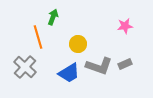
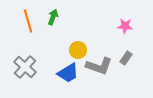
pink star: rotated 14 degrees clockwise
orange line: moved 10 px left, 16 px up
yellow circle: moved 6 px down
gray rectangle: moved 1 px right, 6 px up; rotated 32 degrees counterclockwise
blue trapezoid: moved 1 px left
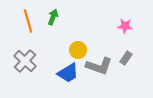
gray cross: moved 6 px up
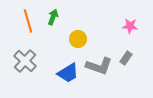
pink star: moved 5 px right
yellow circle: moved 11 px up
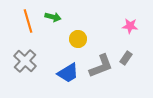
green arrow: rotated 84 degrees clockwise
gray L-shape: moved 2 px right; rotated 40 degrees counterclockwise
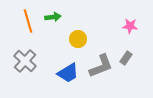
green arrow: rotated 21 degrees counterclockwise
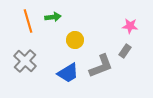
yellow circle: moved 3 px left, 1 px down
gray rectangle: moved 1 px left, 7 px up
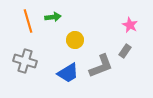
pink star: moved 1 px up; rotated 21 degrees clockwise
gray cross: rotated 25 degrees counterclockwise
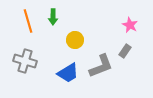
green arrow: rotated 98 degrees clockwise
